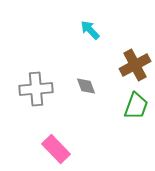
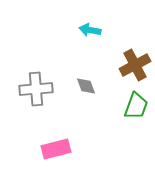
cyan arrow: rotated 35 degrees counterclockwise
pink rectangle: rotated 60 degrees counterclockwise
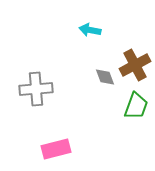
gray diamond: moved 19 px right, 9 px up
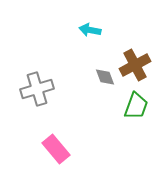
gray cross: moved 1 px right; rotated 12 degrees counterclockwise
pink rectangle: rotated 64 degrees clockwise
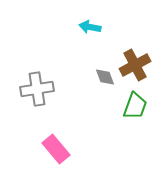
cyan arrow: moved 3 px up
gray cross: rotated 8 degrees clockwise
green trapezoid: moved 1 px left
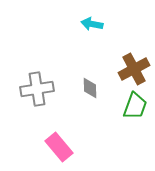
cyan arrow: moved 2 px right, 3 px up
brown cross: moved 1 px left, 4 px down
gray diamond: moved 15 px left, 11 px down; rotated 20 degrees clockwise
pink rectangle: moved 3 px right, 2 px up
